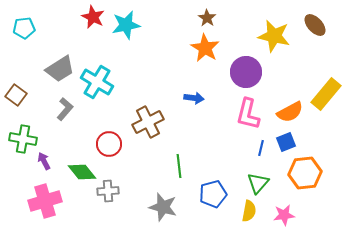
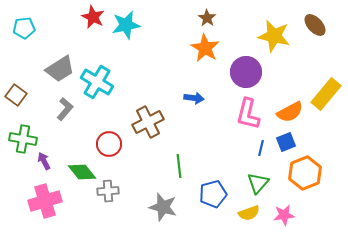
orange hexagon: rotated 16 degrees counterclockwise
yellow semicircle: moved 2 px down; rotated 60 degrees clockwise
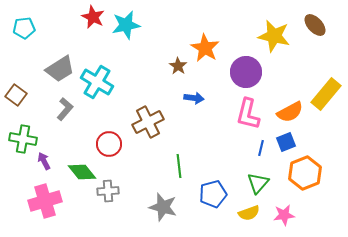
brown star: moved 29 px left, 48 px down
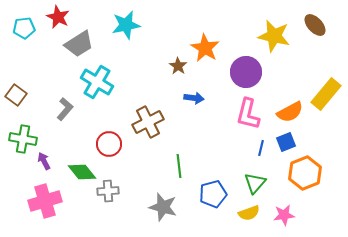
red star: moved 35 px left
gray trapezoid: moved 19 px right, 25 px up
green triangle: moved 3 px left
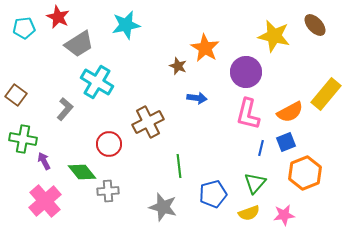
brown star: rotated 12 degrees counterclockwise
blue arrow: moved 3 px right
pink cross: rotated 24 degrees counterclockwise
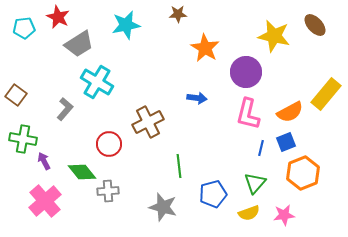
brown star: moved 52 px up; rotated 24 degrees counterclockwise
orange hexagon: moved 2 px left
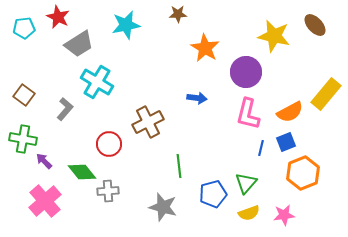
brown square: moved 8 px right
purple arrow: rotated 18 degrees counterclockwise
green triangle: moved 9 px left
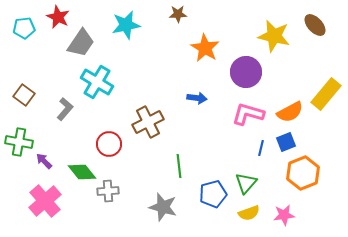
gray trapezoid: moved 2 px right, 1 px up; rotated 24 degrees counterclockwise
pink L-shape: rotated 92 degrees clockwise
green cross: moved 4 px left, 3 px down
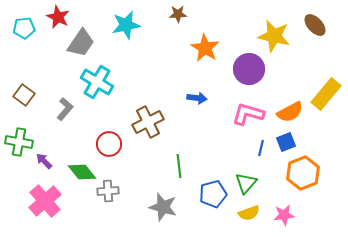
purple circle: moved 3 px right, 3 px up
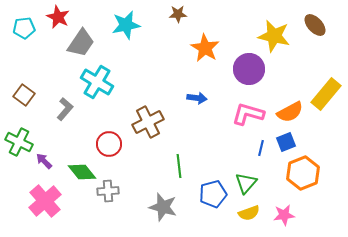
green cross: rotated 16 degrees clockwise
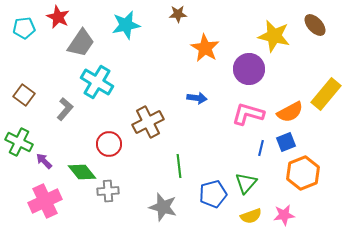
pink cross: rotated 16 degrees clockwise
yellow semicircle: moved 2 px right, 3 px down
